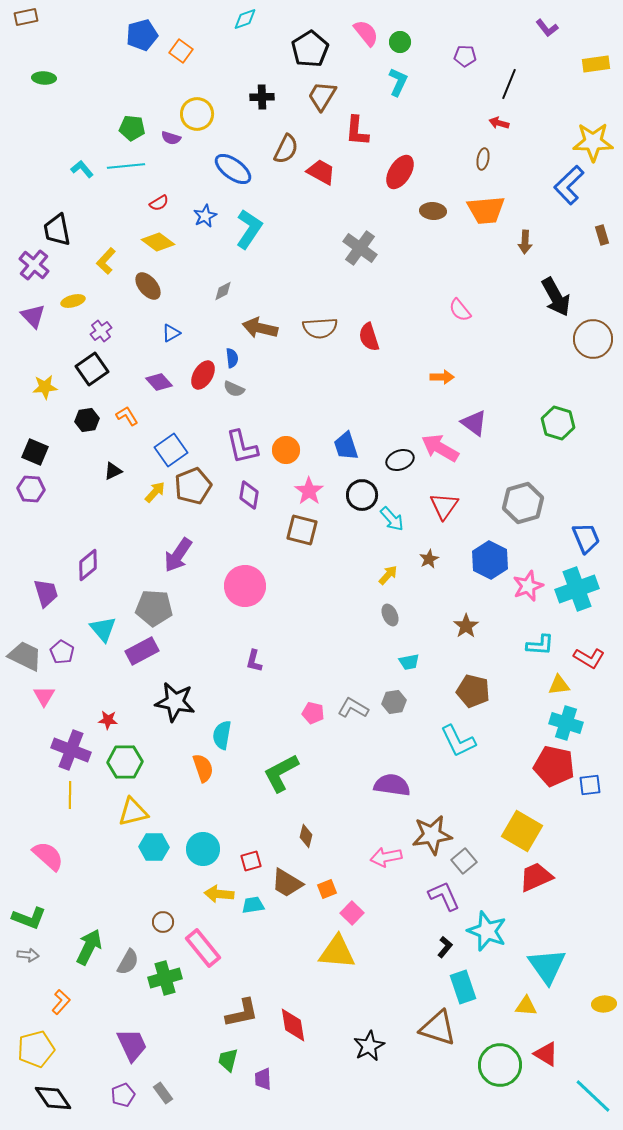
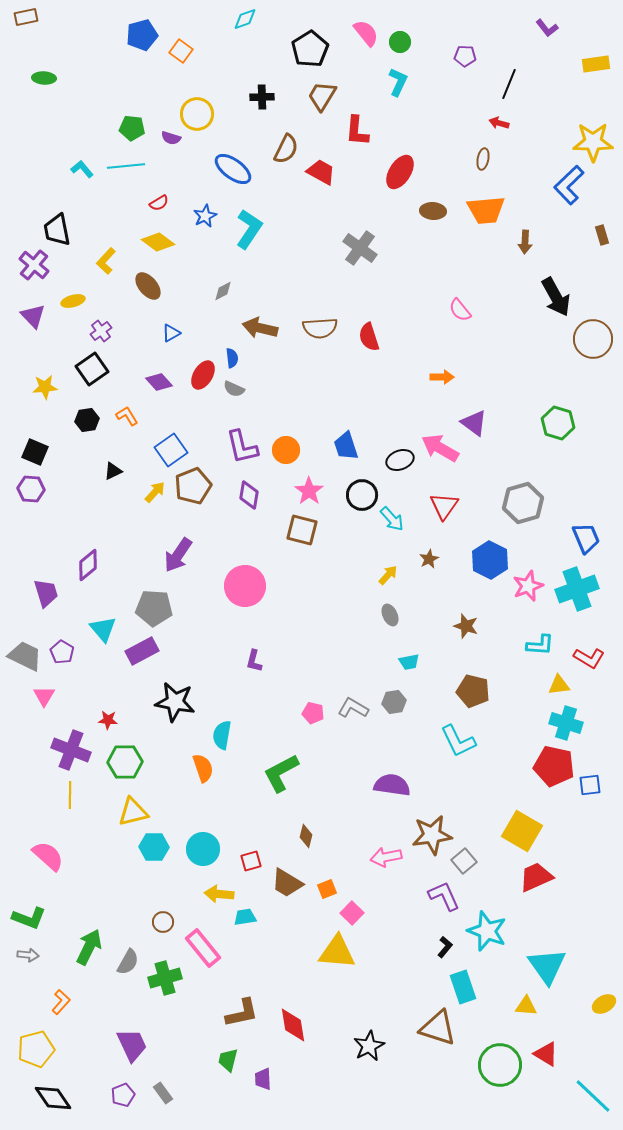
brown star at (466, 626): rotated 20 degrees counterclockwise
cyan trapezoid at (253, 905): moved 8 px left, 12 px down
yellow ellipse at (604, 1004): rotated 25 degrees counterclockwise
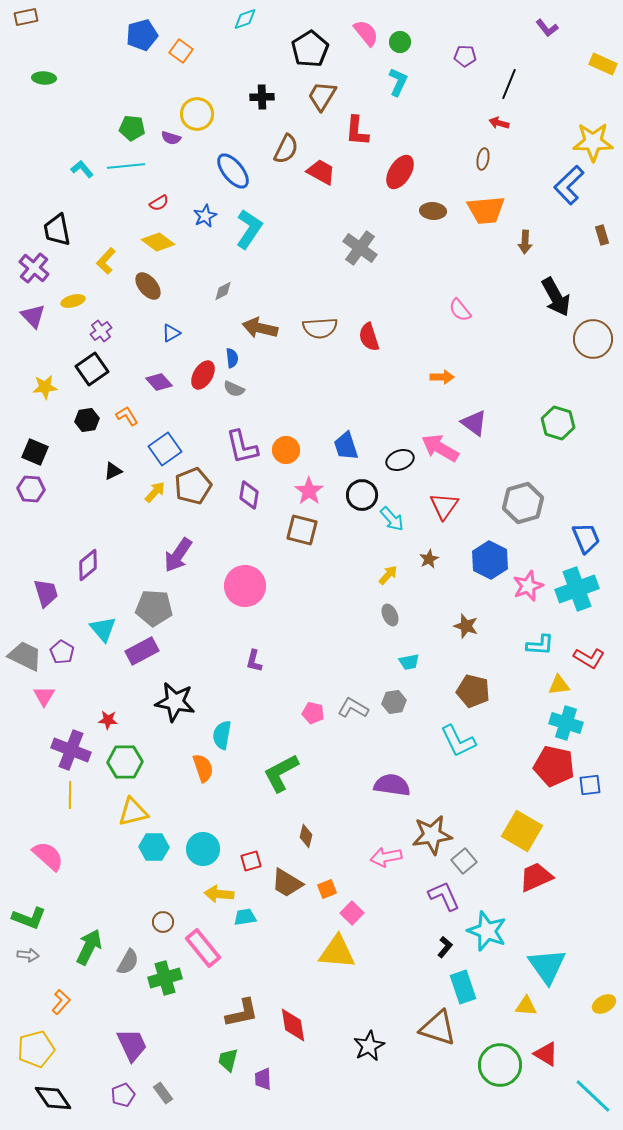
yellow rectangle at (596, 64): moved 7 px right; rotated 32 degrees clockwise
blue ellipse at (233, 169): moved 2 px down; rotated 15 degrees clockwise
purple cross at (34, 265): moved 3 px down
blue square at (171, 450): moved 6 px left, 1 px up
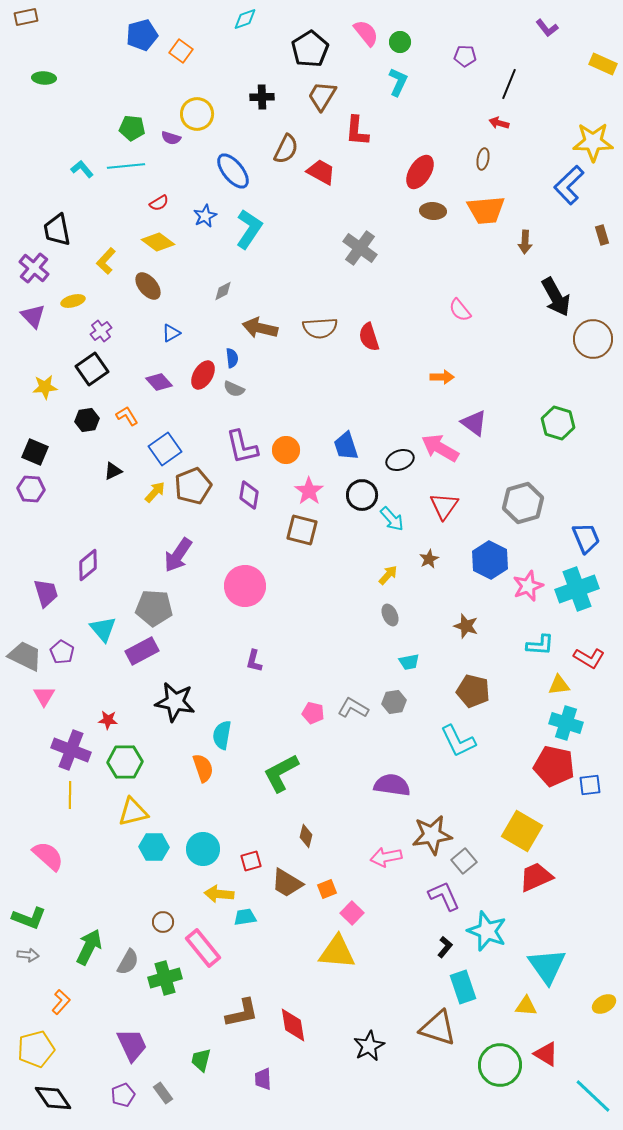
red ellipse at (400, 172): moved 20 px right
green trapezoid at (228, 1060): moved 27 px left
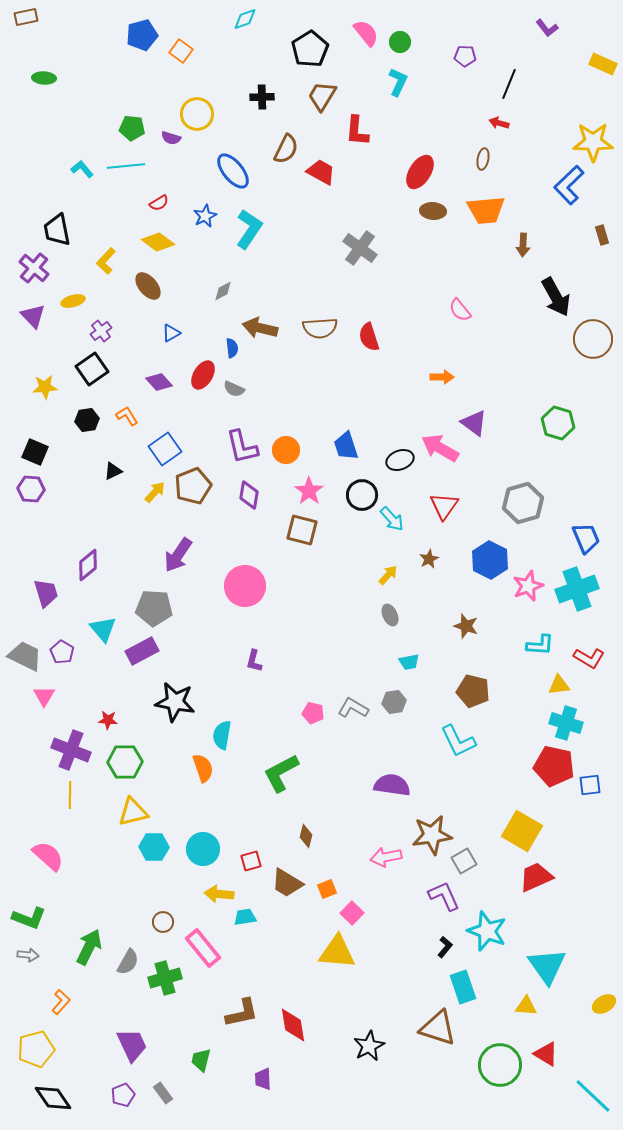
brown arrow at (525, 242): moved 2 px left, 3 px down
blue semicircle at (232, 358): moved 10 px up
gray square at (464, 861): rotated 10 degrees clockwise
